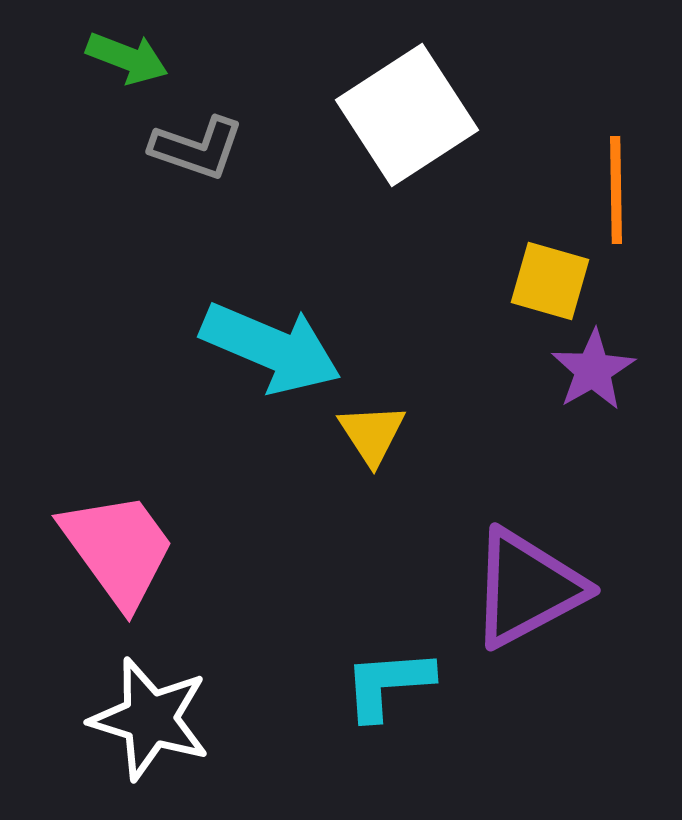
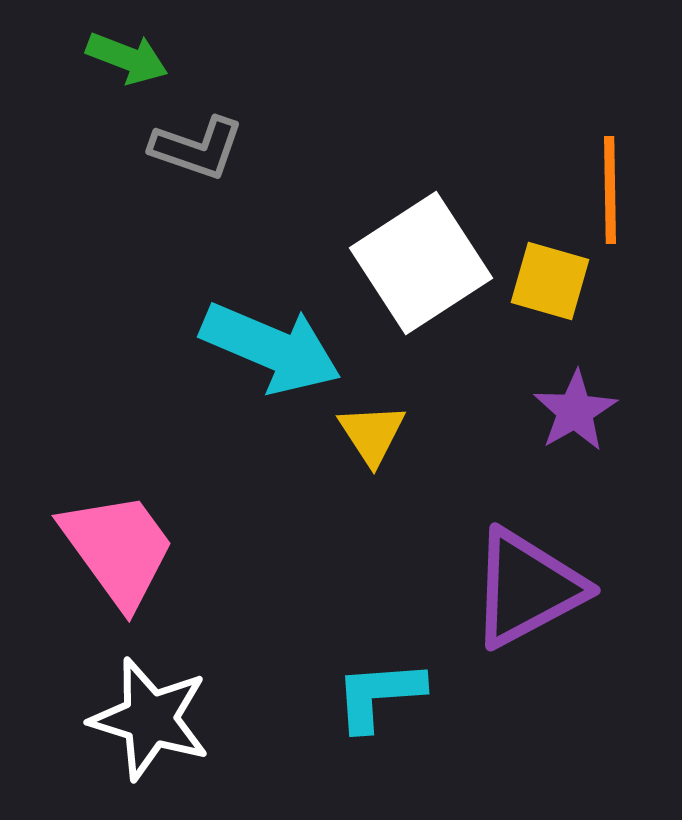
white square: moved 14 px right, 148 px down
orange line: moved 6 px left
purple star: moved 18 px left, 41 px down
cyan L-shape: moved 9 px left, 11 px down
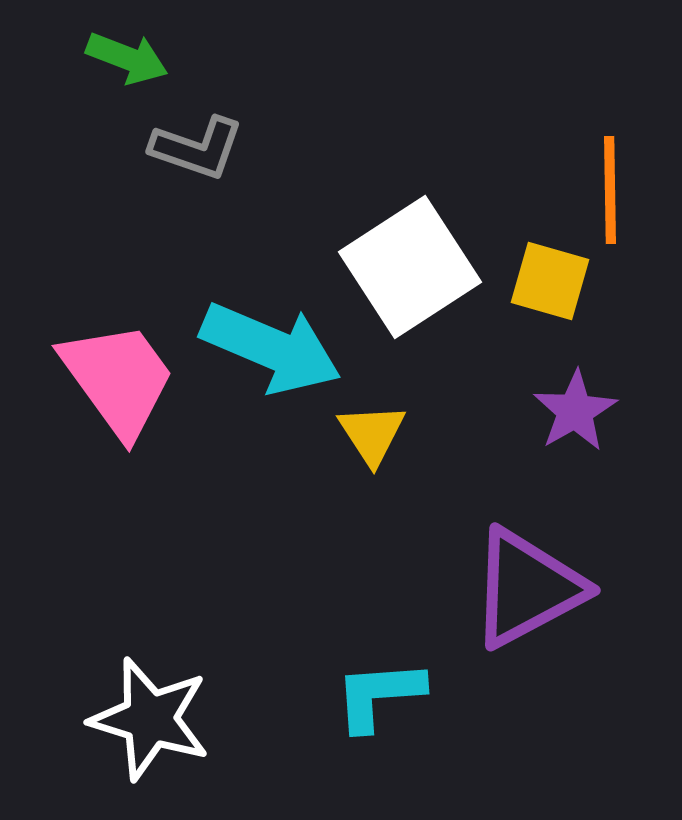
white square: moved 11 px left, 4 px down
pink trapezoid: moved 170 px up
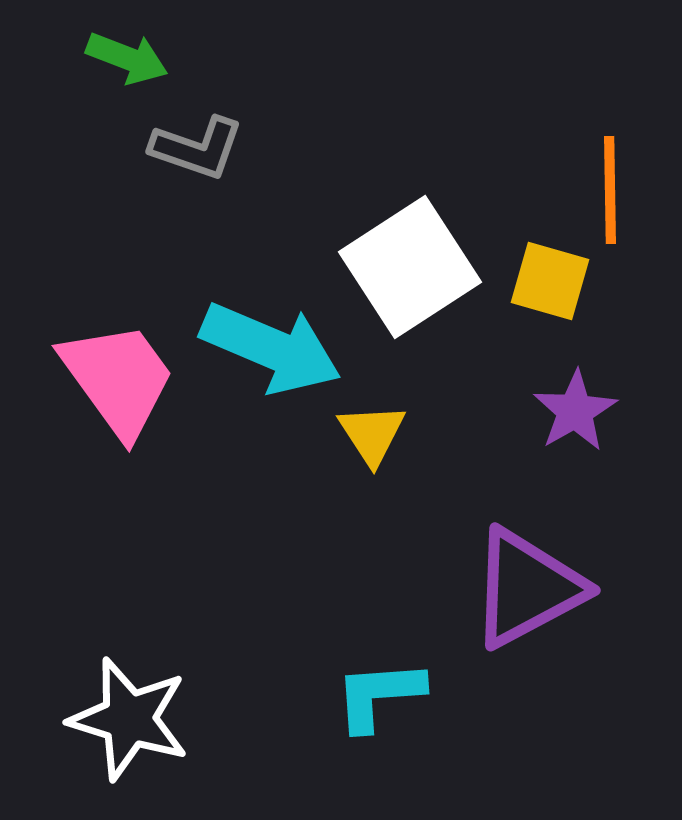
white star: moved 21 px left
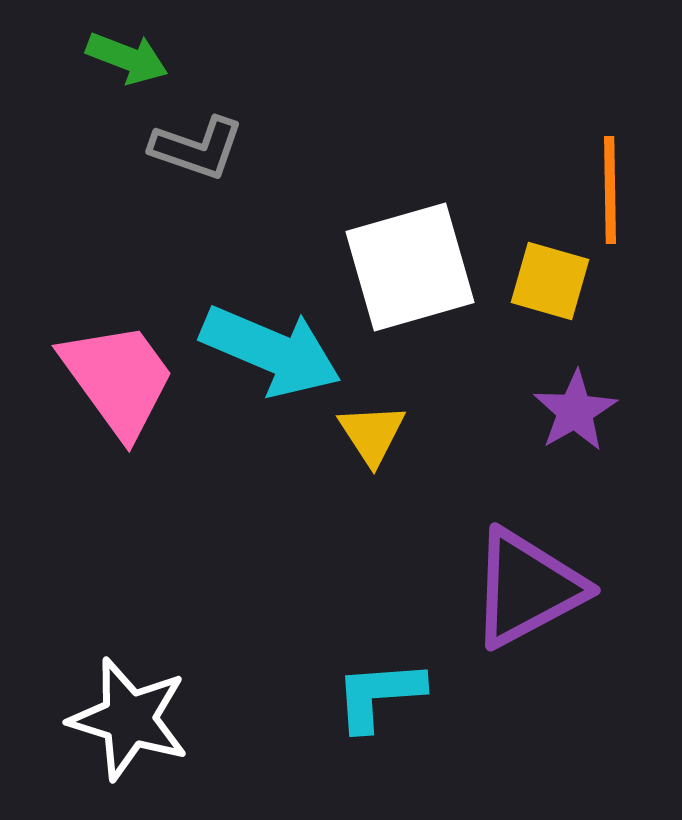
white square: rotated 17 degrees clockwise
cyan arrow: moved 3 px down
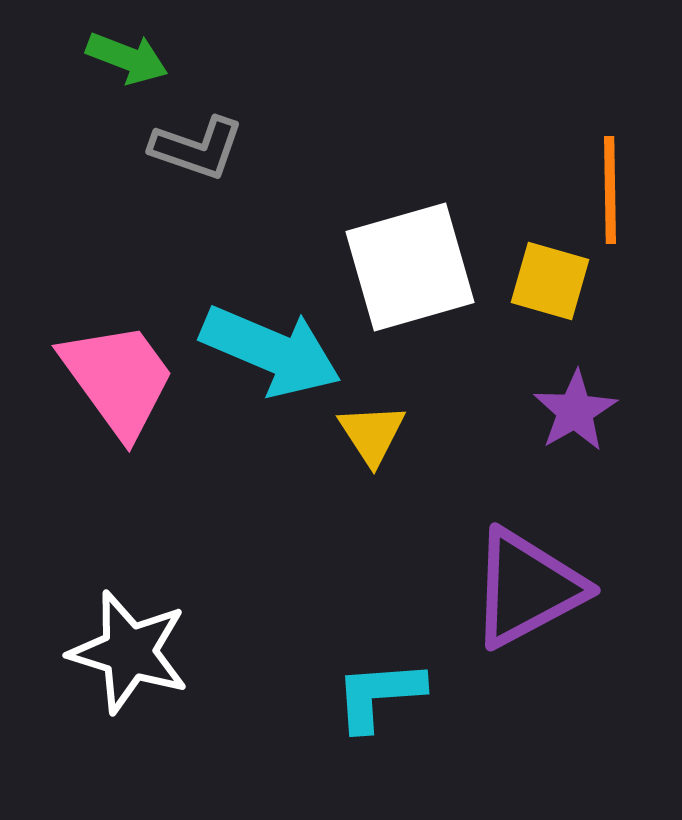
white star: moved 67 px up
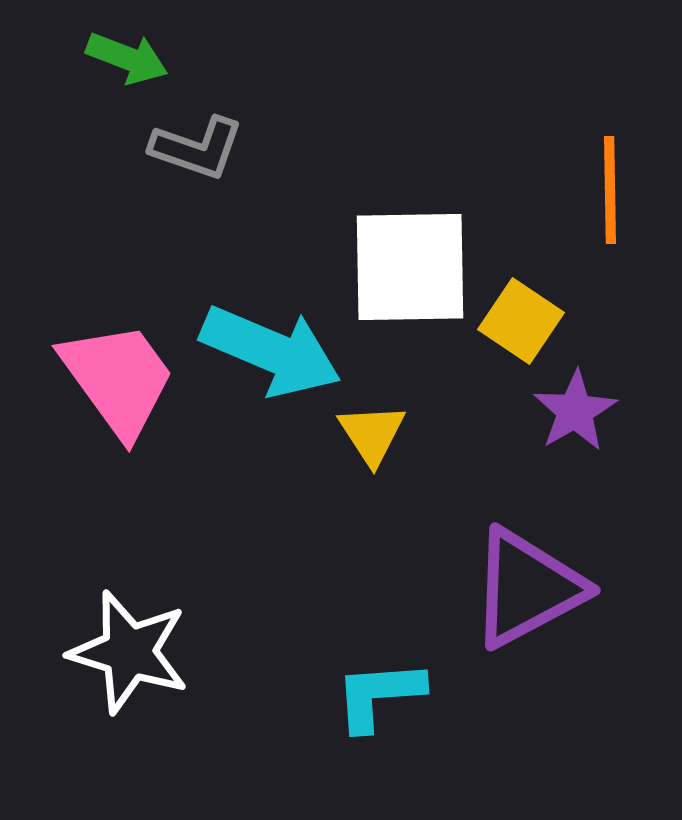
white square: rotated 15 degrees clockwise
yellow square: moved 29 px left, 40 px down; rotated 18 degrees clockwise
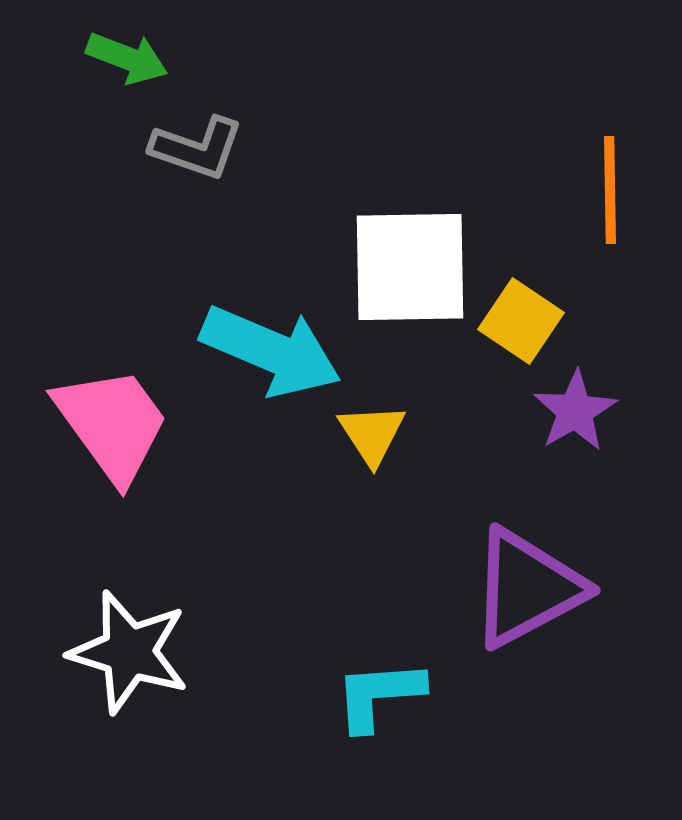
pink trapezoid: moved 6 px left, 45 px down
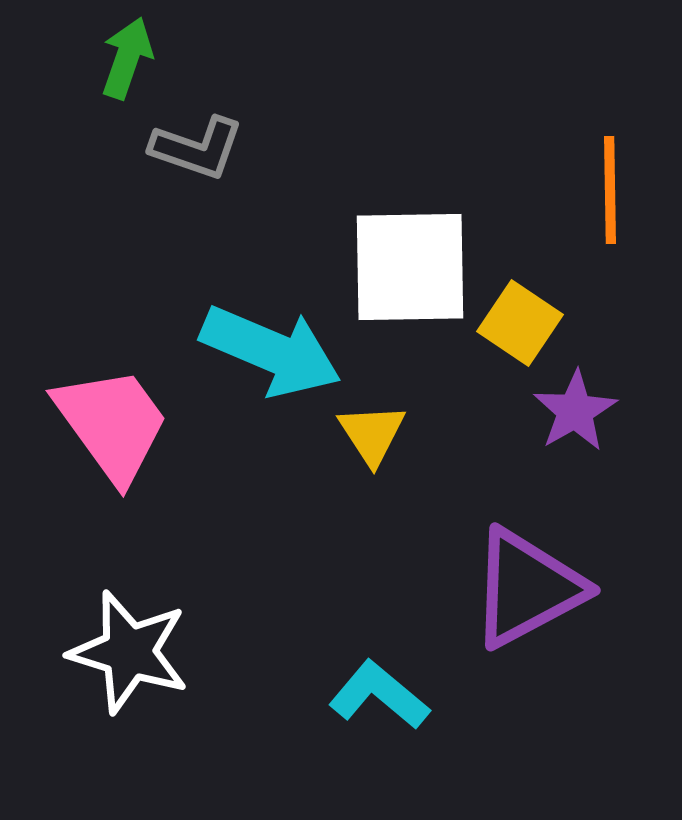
green arrow: rotated 92 degrees counterclockwise
yellow square: moved 1 px left, 2 px down
cyan L-shape: rotated 44 degrees clockwise
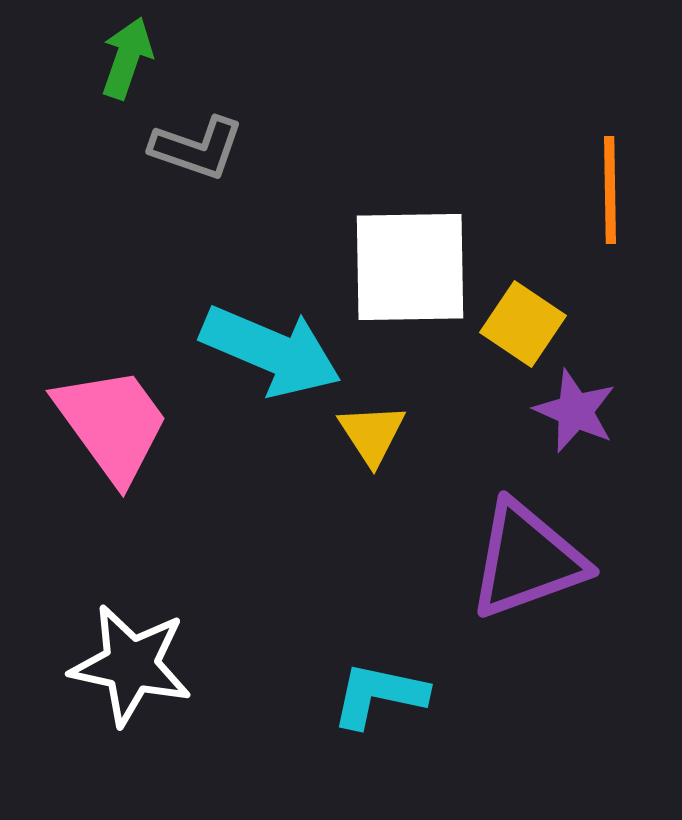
yellow square: moved 3 px right, 1 px down
purple star: rotated 18 degrees counterclockwise
purple triangle: moved 28 px up; rotated 8 degrees clockwise
white star: moved 2 px right, 13 px down; rotated 5 degrees counterclockwise
cyan L-shape: rotated 28 degrees counterclockwise
